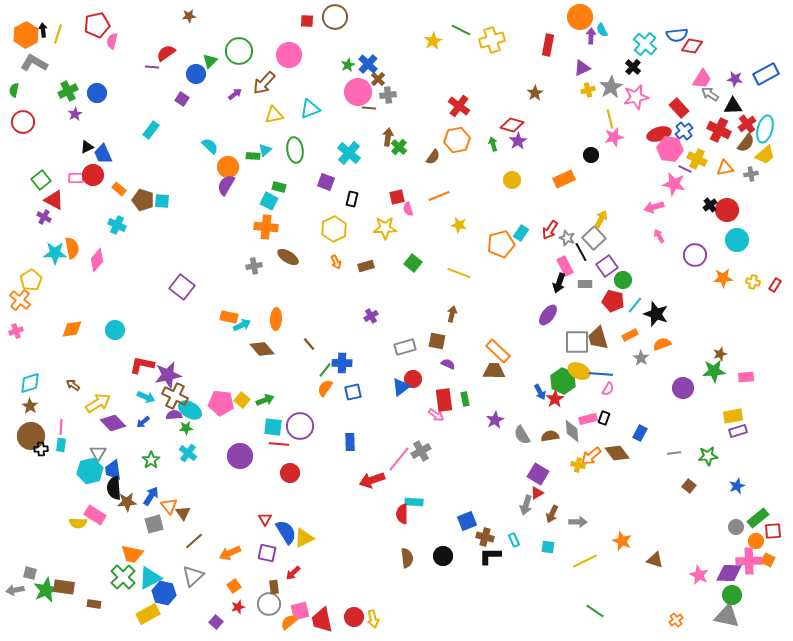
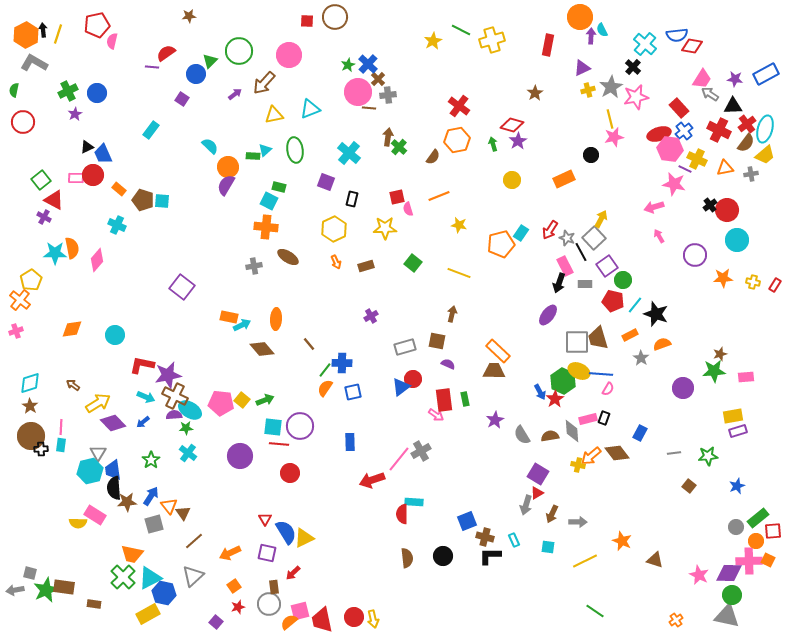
cyan circle at (115, 330): moved 5 px down
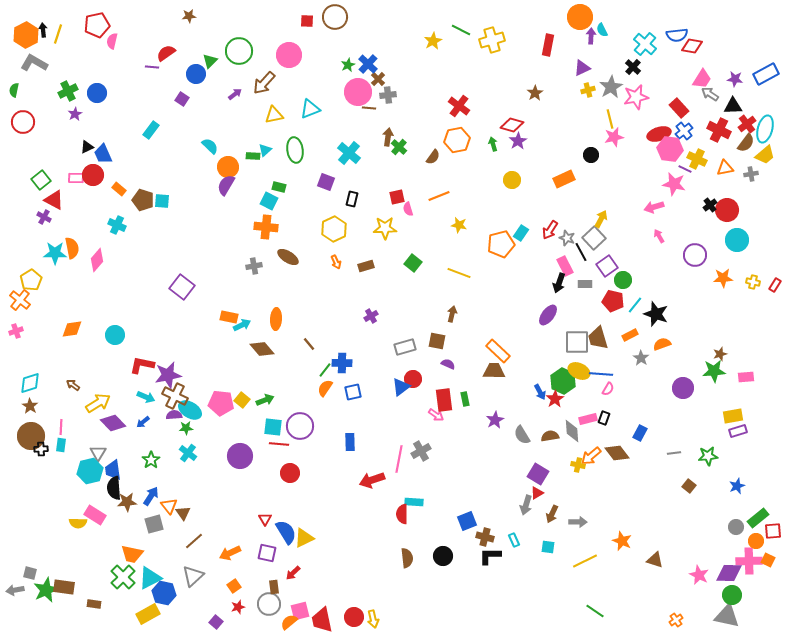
pink line at (399, 459): rotated 28 degrees counterclockwise
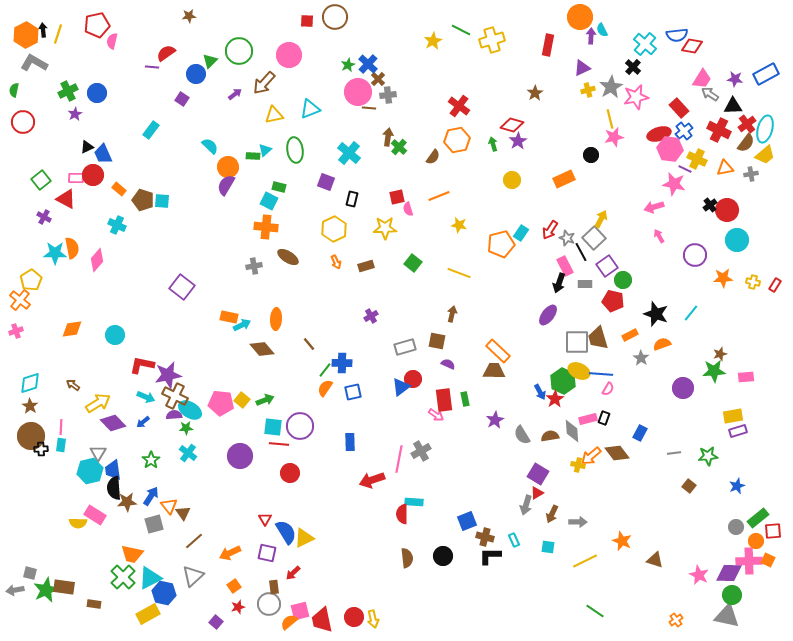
red triangle at (54, 200): moved 12 px right, 1 px up
cyan line at (635, 305): moved 56 px right, 8 px down
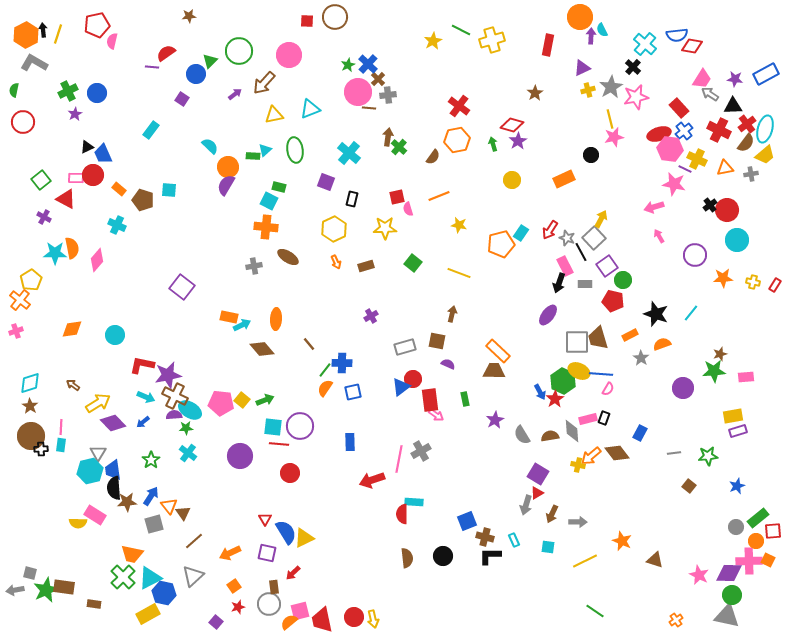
cyan square at (162, 201): moved 7 px right, 11 px up
red rectangle at (444, 400): moved 14 px left
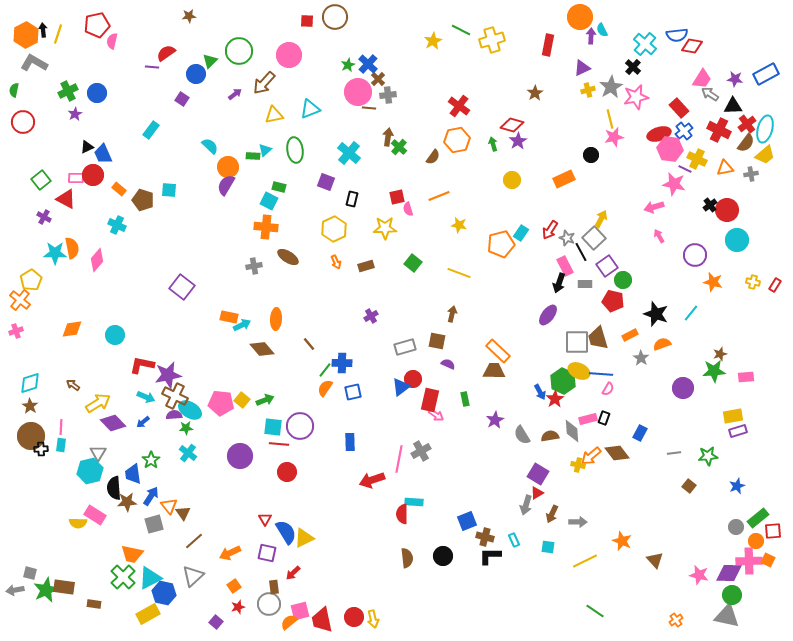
orange star at (723, 278): moved 10 px left, 4 px down; rotated 18 degrees clockwise
red rectangle at (430, 400): rotated 20 degrees clockwise
blue trapezoid at (113, 470): moved 20 px right, 4 px down
red circle at (290, 473): moved 3 px left, 1 px up
brown triangle at (655, 560): rotated 30 degrees clockwise
pink star at (699, 575): rotated 12 degrees counterclockwise
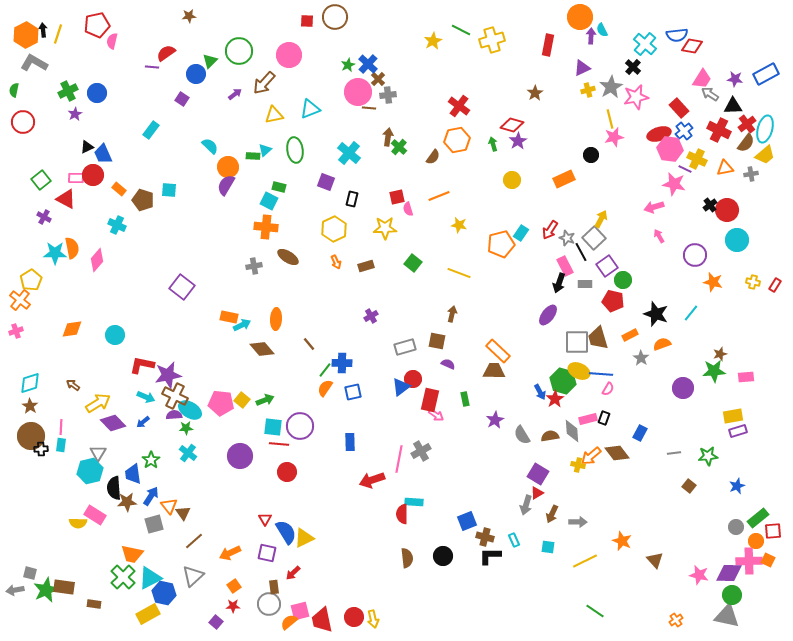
green hexagon at (563, 381): rotated 10 degrees counterclockwise
red star at (238, 607): moved 5 px left, 1 px up; rotated 16 degrees clockwise
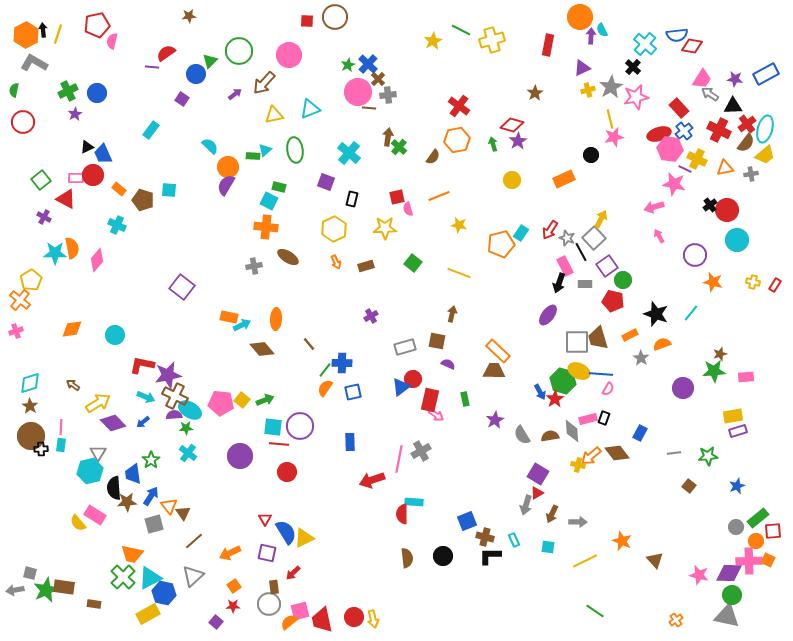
yellow semicircle at (78, 523): rotated 48 degrees clockwise
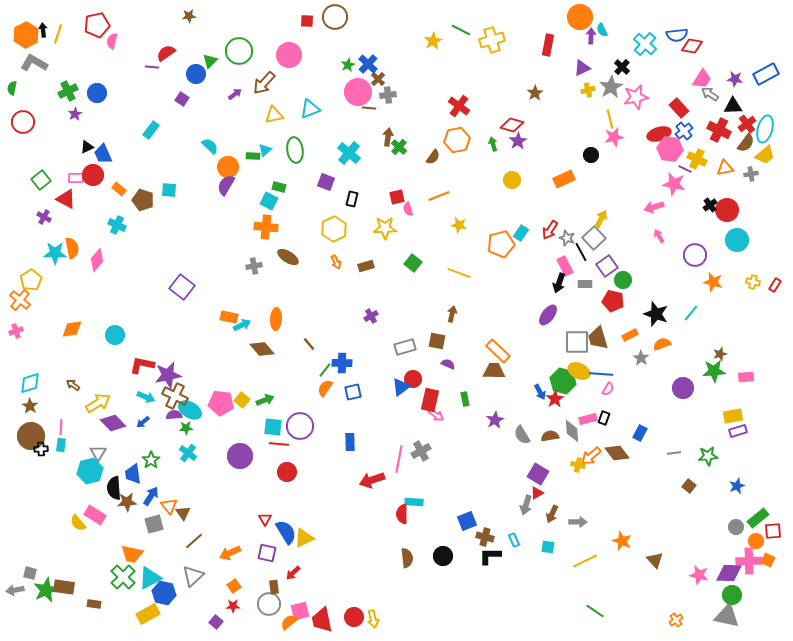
black cross at (633, 67): moved 11 px left
green semicircle at (14, 90): moved 2 px left, 2 px up
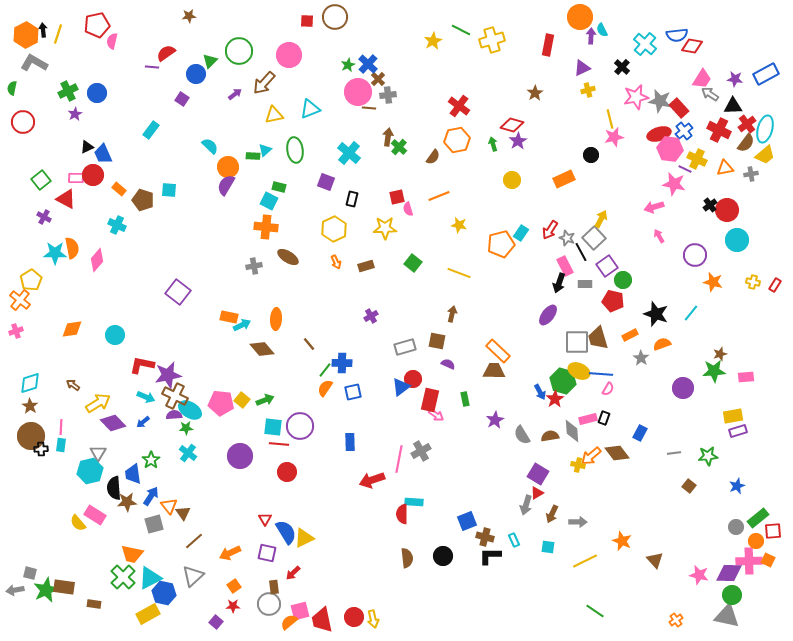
gray star at (611, 87): moved 49 px right, 14 px down; rotated 30 degrees counterclockwise
purple square at (182, 287): moved 4 px left, 5 px down
